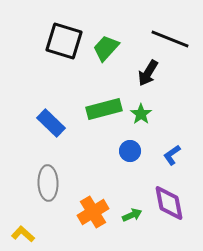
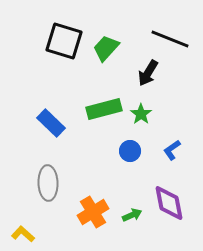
blue L-shape: moved 5 px up
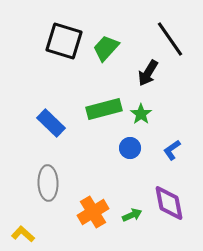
black line: rotated 33 degrees clockwise
blue circle: moved 3 px up
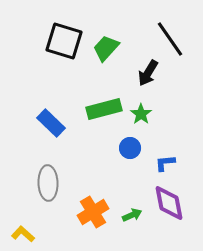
blue L-shape: moved 7 px left, 13 px down; rotated 30 degrees clockwise
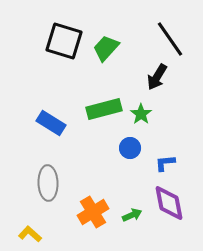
black arrow: moved 9 px right, 4 px down
blue rectangle: rotated 12 degrees counterclockwise
yellow L-shape: moved 7 px right
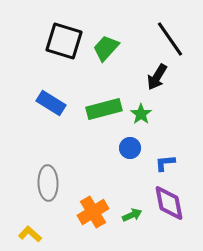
blue rectangle: moved 20 px up
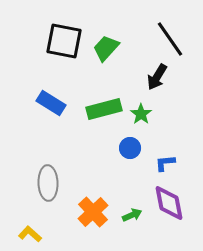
black square: rotated 6 degrees counterclockwise
orange cross: rotated 12 degrees counterclockwise
